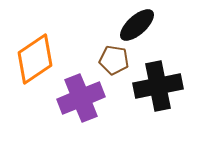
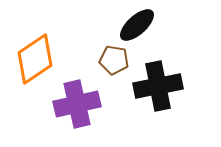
purple cross: moved 4 px left, 6 px down; rotated 9 degrees clockwise
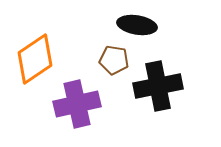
black ellipse: rotated 51 degrees clockwise
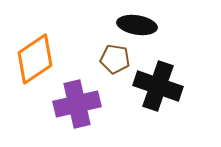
brown pentagon: moved 1 px right, 1 px up
black cross: rotated 30 degrees clockwise
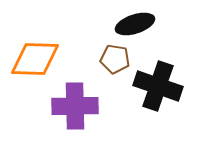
black ellipse: moved 2 px left, 1 px up; rotated 27 degrees counterclockwise
orange diamond: rotated 36 degrees clockwise
purple cross: moved 2 px left, 2 px down; rotated 12 degrees clockwise
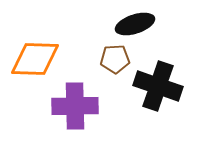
brown pentagon: rotated 12 degrees counterclockwise
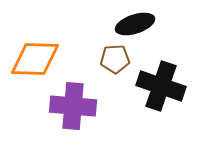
black cross: moved 3 px right
purple cross: moved 2 px left; rotated 6 degrees clockwise
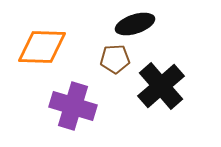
orange diamond: moved 7 px right, 12 px up
black cross: rotated 30 degrees clockwise
purple cross: rotated 12 degrees clockwise
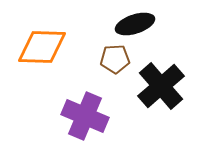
purple cross: moved 12 px right, 10 px down; rotated 6 degrees clockwise
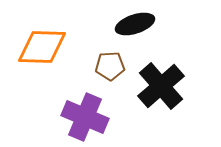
brown pentagon: moved 5 px left, 7 px down
purple cross: moved 1 px down
